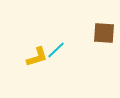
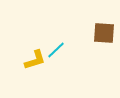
yellow L-shape: moved 2 px left, 3 px down
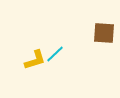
cyan line: moved 1 px left, 4 px down
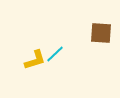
brown square: moved 3 px left
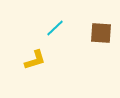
cyan line: moved 26 px up
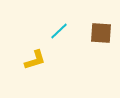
cyan line: moved 4 px right, 3 px down
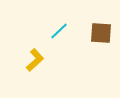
yellow L-shape: rotated 25 degrees counterclockwise
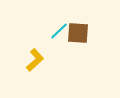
brown square: moved 23 px left
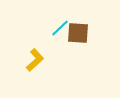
cyan line: moved 1 px right, 3 px up
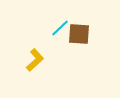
brown square: moved 1 px right, 1 px down
